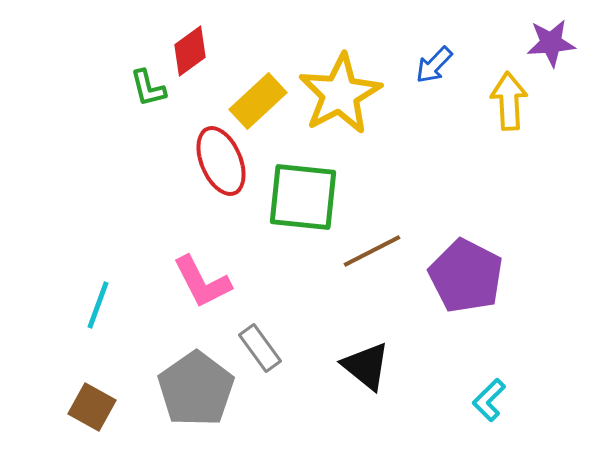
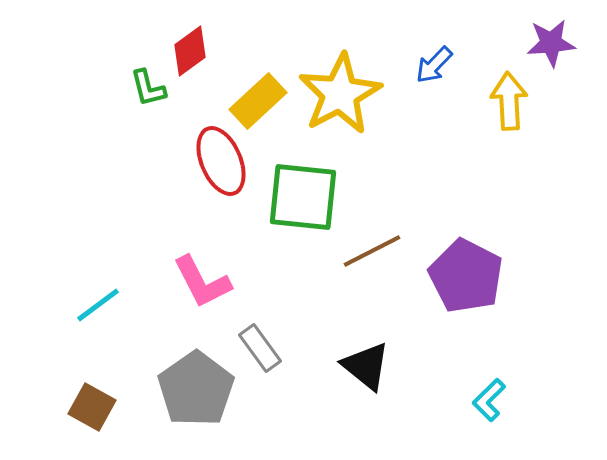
cyan line: rotated 33 degrees clockwise
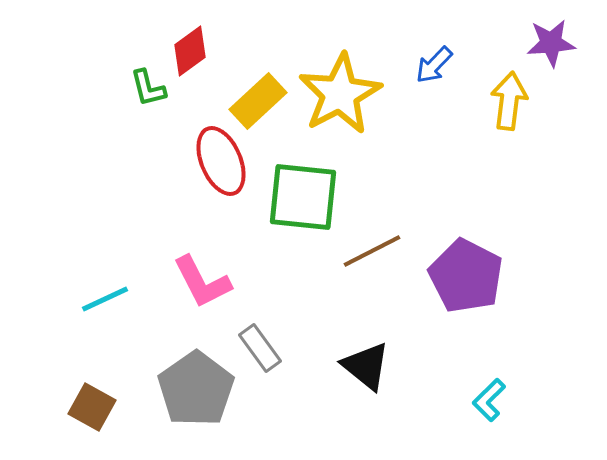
yellow arrow: rotated 10 degrees clockwise
cyan line: moved 7 px right, 6 px up; rotated 12 degrees clockwise
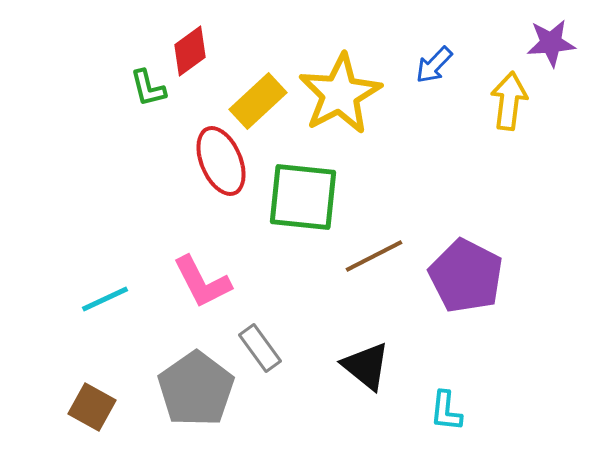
brown line: moved 2 px right, 5 px down
cyan L-shape: moved 43 px left, 11 px down; rotated 39 degrees counterclockwise
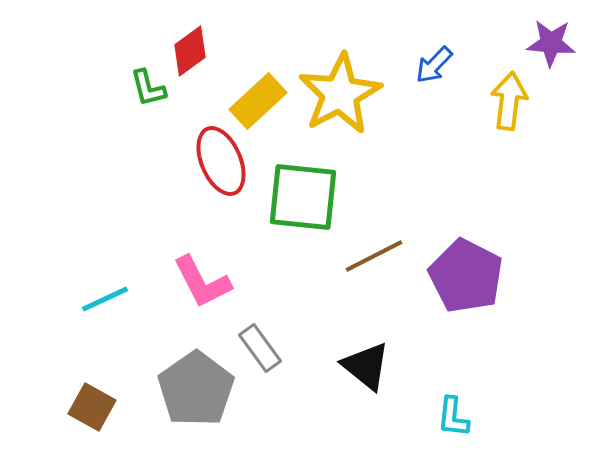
purple star: rotated 9 degrees clockwise
cyan L-shape: moved 7 px right, 6 px down
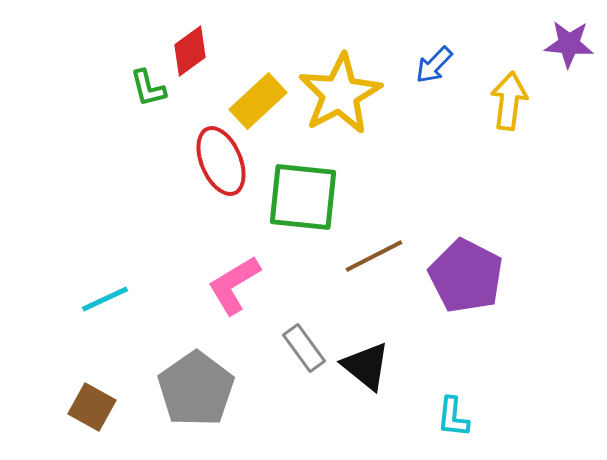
purple star: moved 18 px right, 1 px down
pink L-shape: moved 32 px right, 3 px down; rotated 86 degrees clockwise
gray rectangle: moved 44 px right
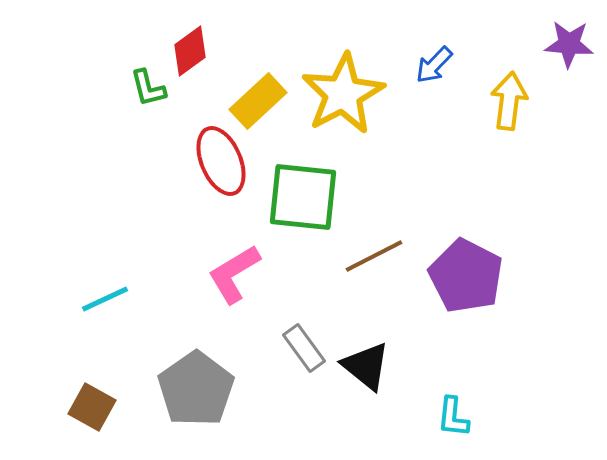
yellow star: moved 3 px right
pink L-shape: moved 11 px up
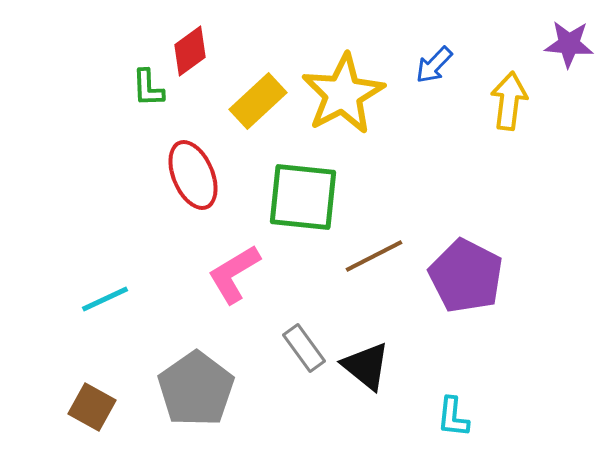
green L-shape: rotated 12 degrees clockwise
red ellipse: moved 28 px left, 14 px down
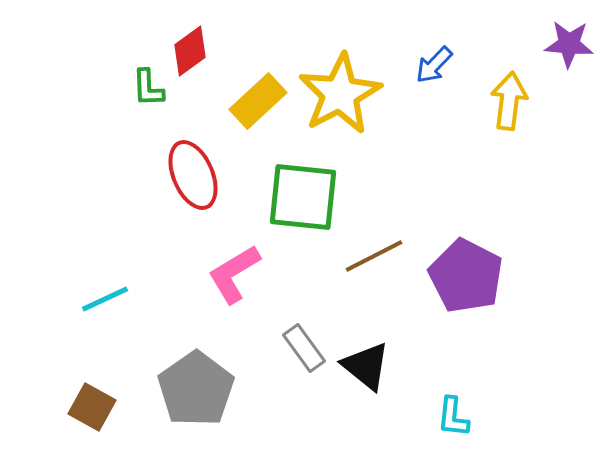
yellow star: moved 3 px left
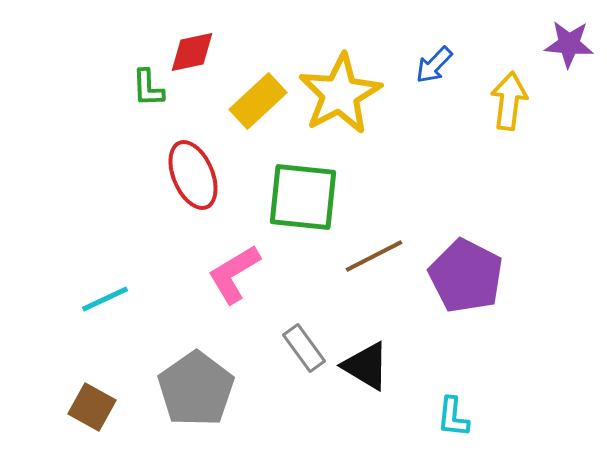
red diamond: moved 2 px right, 1 px down; rotated 24 degrees clockwise
black triangle: rotated 8 degrees counterclockwise
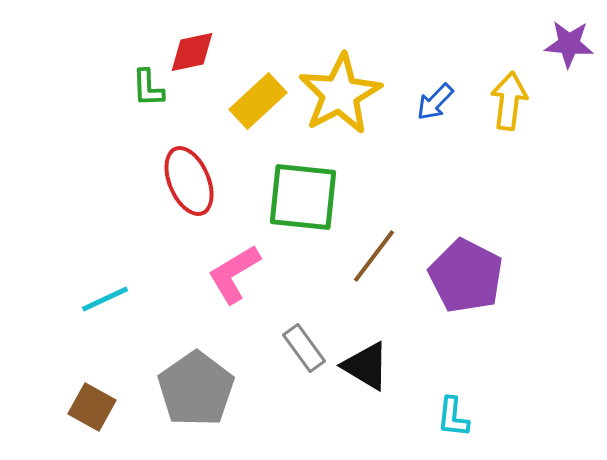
blue arrow: moved 1 px right, 37 px down
red ellipse: moved 4 px left, 6 px down
brown line: rotated 26 degrees counterclockwise
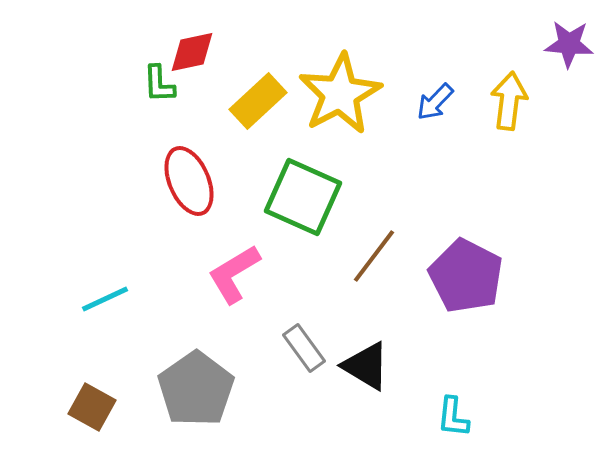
green L-shape: moved 11 px right, 4 px up
green square: rotated 18 degrees clockwise
